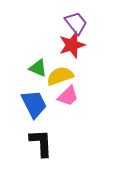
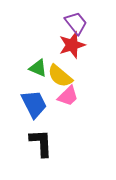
yellow semicircle: rotated 120 degrees counterclockwise
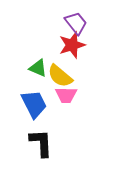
pink trapezoid: moved 2 px left, 1 px up; rotated 45 degrees clockwise
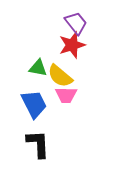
green triangle: rotated 12 degrees counterclockwise
black L-shape: moved 3 px left, 1 px down
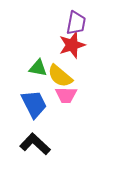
purple trapezoid: rotated 50 degrees clockwise
black L-shape: moved 3 px left; rotated 44 degrees counterclockwise
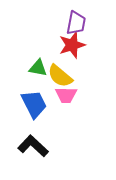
black L-shape: moved 2 px left, 2 px down
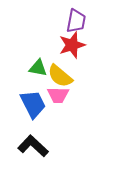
purple trapezoid: moved 2 px up
pink trapezoid: moved 8 px left
blue trapezoid: moved 1 px left
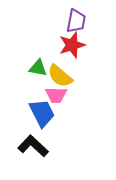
pink trapezoid: moved 2 px left
blue trapezoid: moved 9 px right, 9 px down
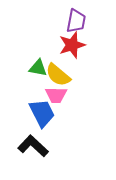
yellow semicircle: moved 2 px left, 1 px up
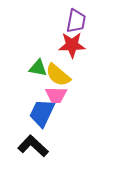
red star: rotated 16 degrees clockwise
blue trapezoid: rotated 128 degrees counterclockwise
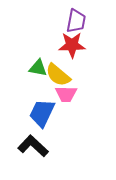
pink trapezoid: moved 10 px right, 1 px up
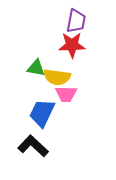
green triangle: moved 2 px left
yellow semicircle: moved 1 px left, 2 px down; rotated 32 degrees counterclockwise
